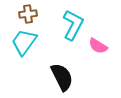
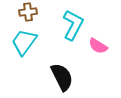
brown cross: moved 2 px up
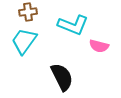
cyan L-shape: rotated 84 degrees clockwise
cyan trapezoid: moved 1 px up
pink semicircle: moved 1 px right; rotated 18 degrees counterclockwise
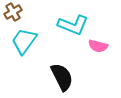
brown cross: moved 15 px left; rotated 24 degrees counterclockwise
pink semicircle: moved 1 px left
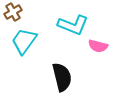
black semicircle: rotated 12 degrees clockwise
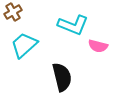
cyan trapezoid: moved 4 px down; rotated 12 degrees clockwise
